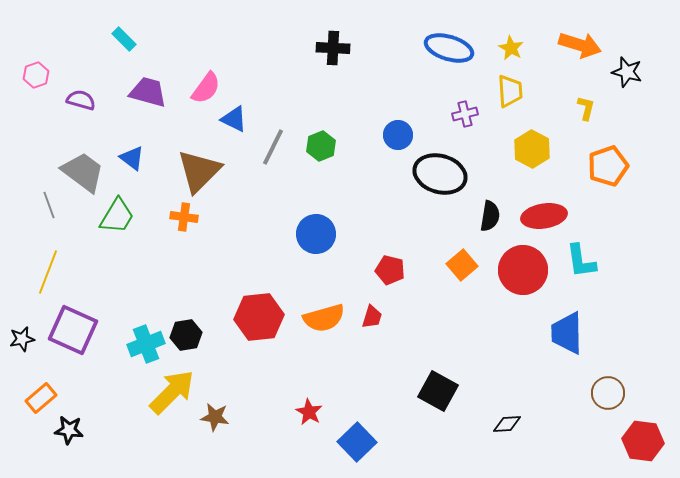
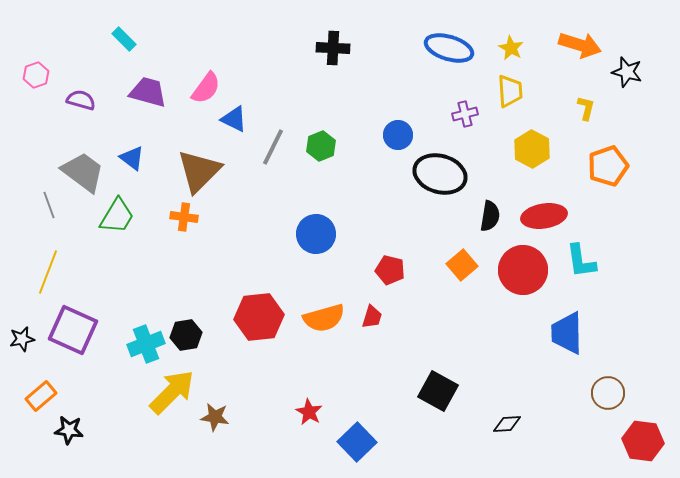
orange rectangle at (41, 398): moved 2 px up
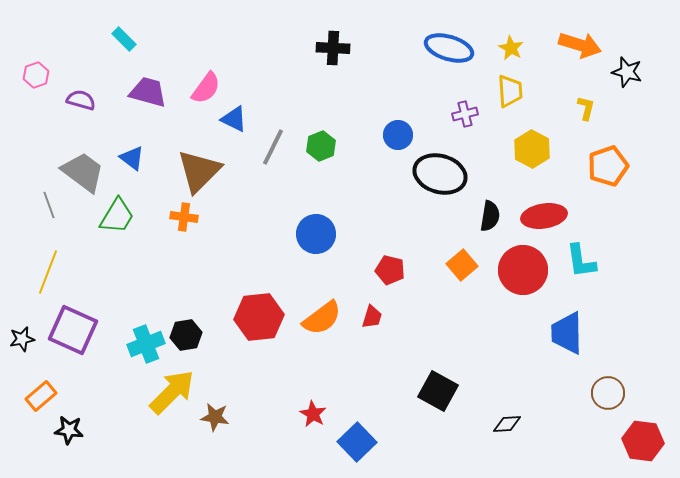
orange semicircle at (324, 318): moved 2 px left; rotated 21 degrees counterclockwise
red star at (309, 412): moved 4 px right, 2 px down
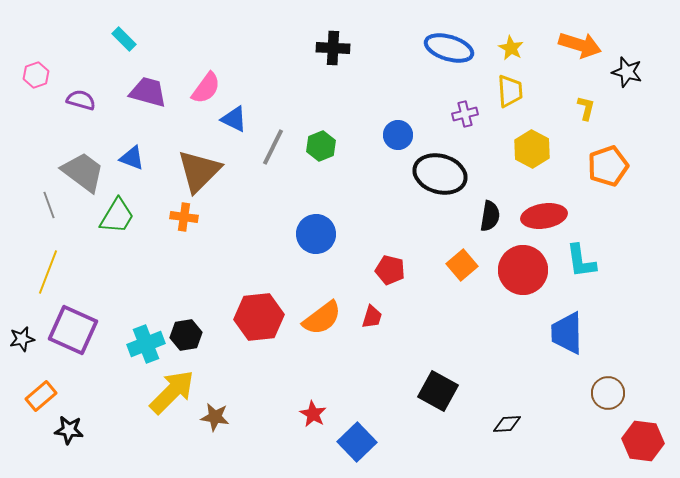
blue triangle at (132, 158): rotated 16 degrees counterclockwise
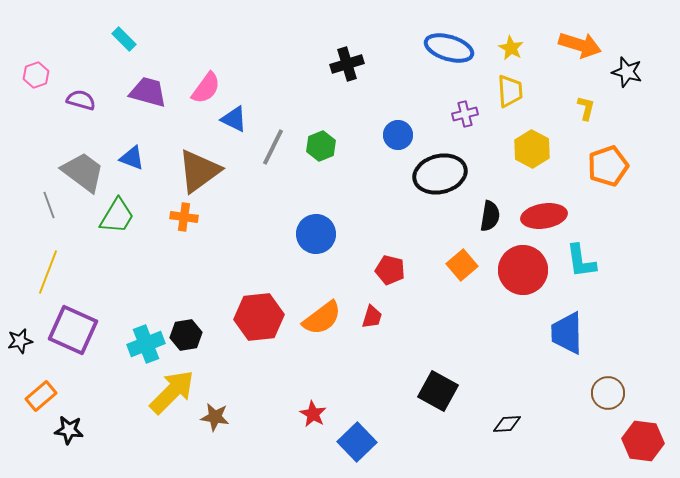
black cross at (333, 48): moved 14 px right, 16 px down; rotated 20 degrees counterclockwise
brown triangle at (199, 171): rotated 9 degrees clockwise
black ellipse at (440, 174): rotated 30 degrees counterclockwise
black star at (22, 339): moved 2 px left, 2 px down
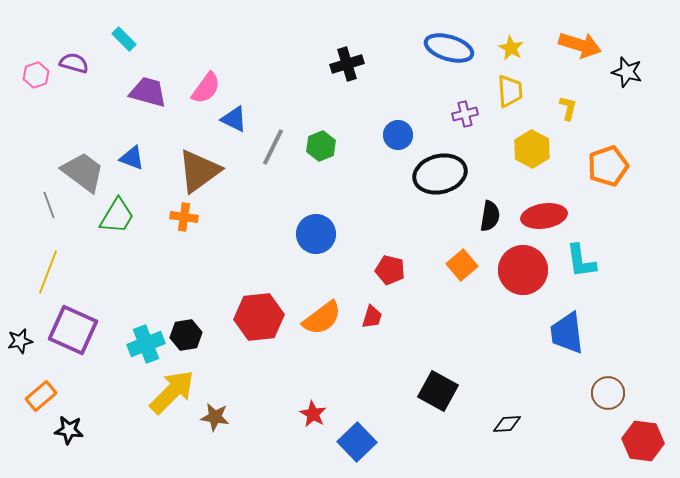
purple semicircle at (81, 100): moved 7 px left, 37 px up
yellow L-shape at (586, 108): moved 18 px left
blue trapezoid at (567, 333): rotated 6 degrees counterclockwise
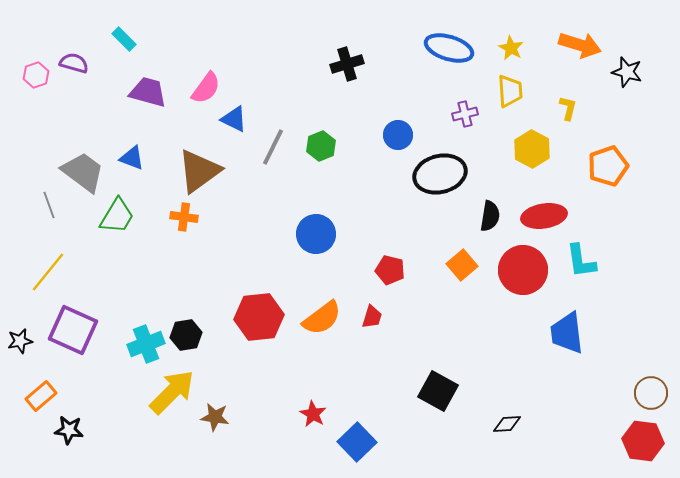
yellow line at (48, 272): rotated 18 degrees clockwise
brown circle at (608, 393): moved 43 px right
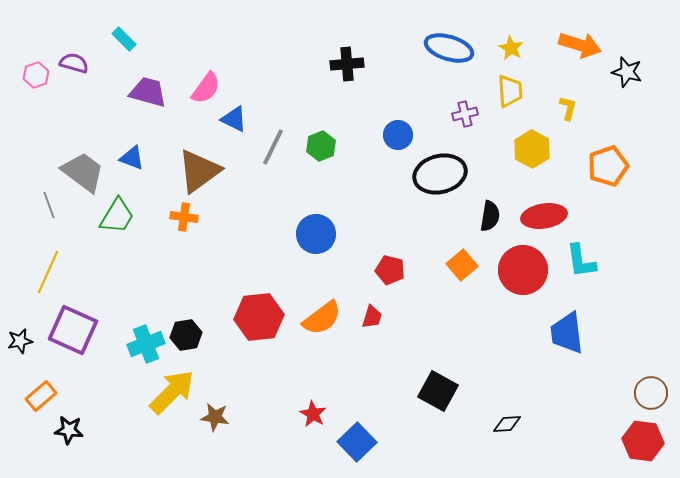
black cross at (347, 64): rotated 12 degrees clockwise
yellow line at (48, 272): rotated 15 degrees counterclockwise
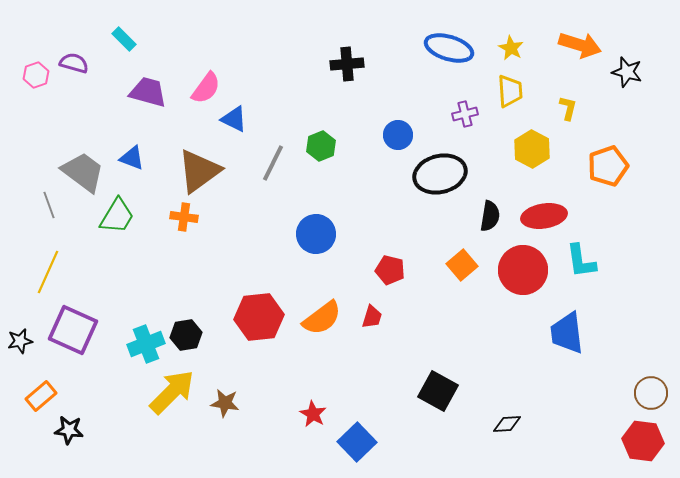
gray line at (273, 147): moved 16 px down
brown star at (215, 417): moved 10 px right, 14 px up
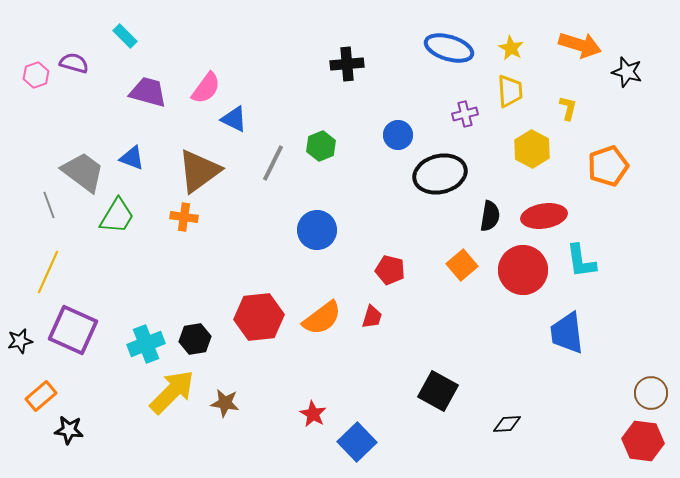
cyan rectangle at (124, 39): moved 1 px right, 3 px up
blue circle at (316, 234): moved 1 px right, 4 px up
black hexagon at (186, 335): moved 9 px right, 4 px down
